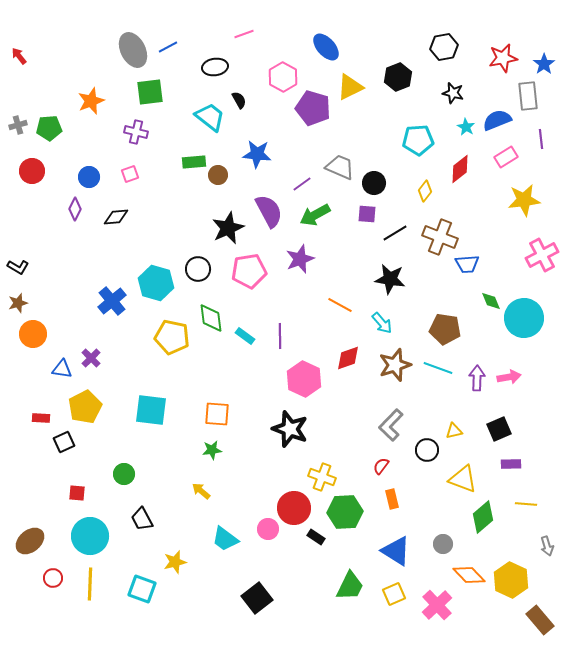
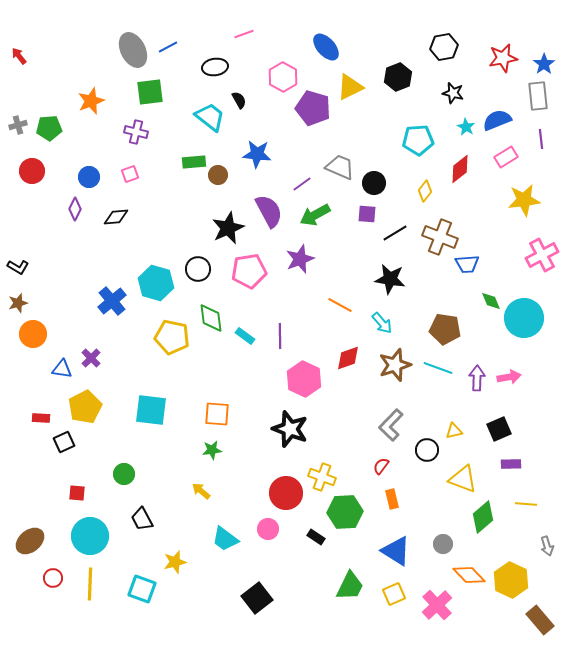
gray rectangle at (528, 96): moved 10 px right
red circle at (294, 508): moved 8 px left, 15 px up
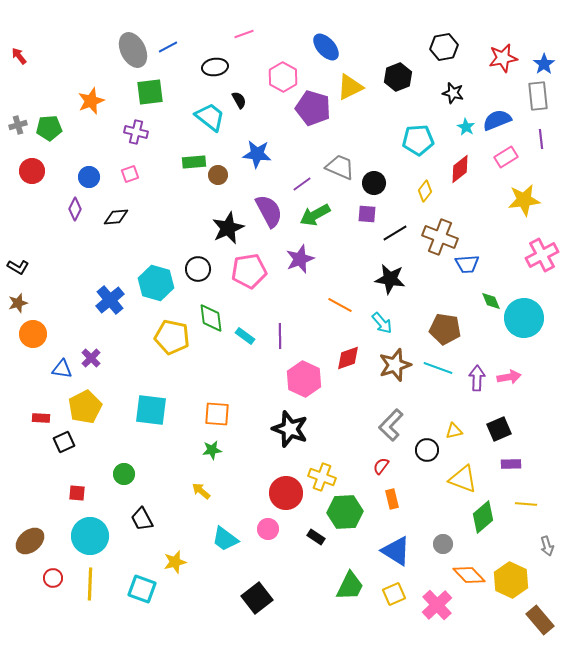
blue cross at (112, 301): moved 2 px left, 1 px up
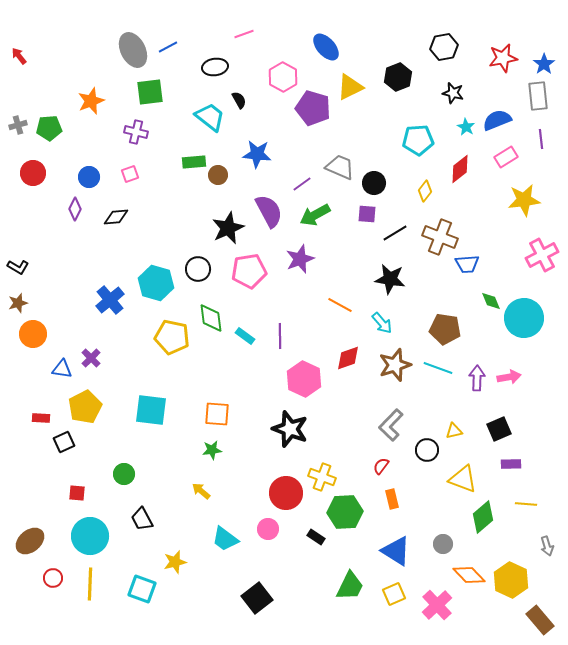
red circle at (32, 171): moved 1 px right, 2 px down
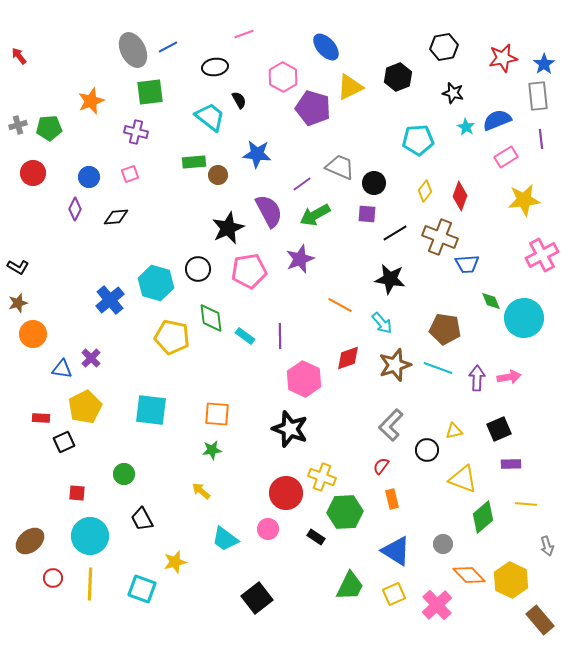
red diamond at (460, 169): moved 27 px down; rotated 32 degrees counterclockwise
